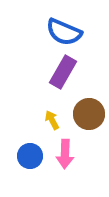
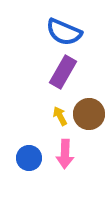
yellow arrow: moved 8 px right, 4 px up
blue circle: moved 1 px left, 2 px down
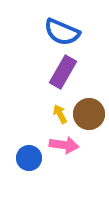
blue semicircle: moved 2 px left
yellow arrow: moved 2 px up
pink arrow: moved 1 px left, 9 px up; rotated 84 degrees counterclockwise
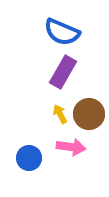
pink arrow: moved 7 px right, 2 px down
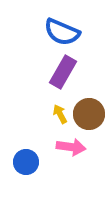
blue circle: moved 3 px left, 4 px down
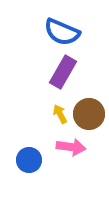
blue circle: moved 3 px right, 2 px up
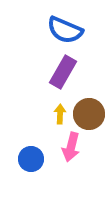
blue semicircle: moved 3 px right, 2 px up
yellow arrow: rotated 30 degrees clockwise
pink arrow: rotated 96 degrees clockwise
blue circle: moved 2 px right, 1 px up
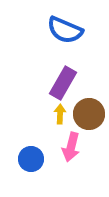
purple rectangle: moved 11 px down
